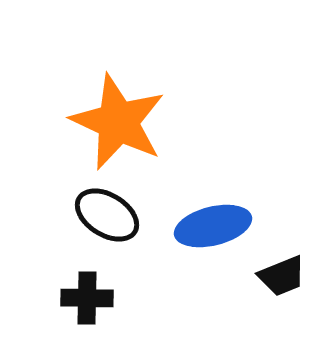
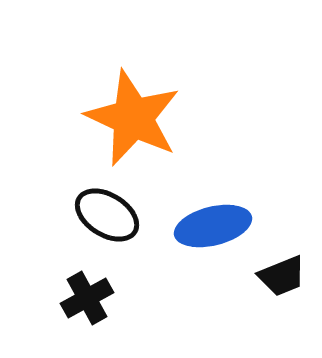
orange star: moved 15 px right, 4 px up
black cross: rotated 30 degrees counterclockwise
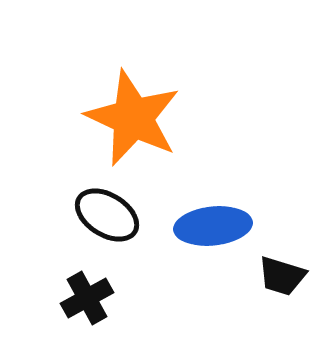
blue ellipse: rotated 8 degrees clockwise
black trapezoid: rotated 39 degrees clockwise
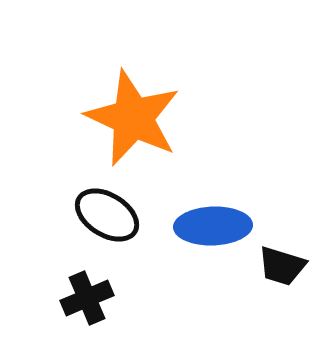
blue ellipse: rotated 4 degrees clockwise
black trapezoid: moved 10 px up
black cross: rotated 6 degrees clockwise
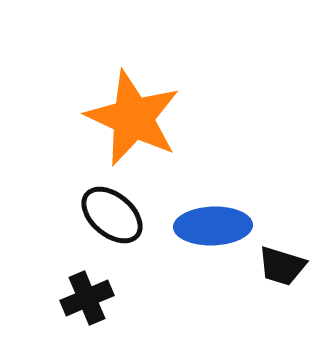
black ellipse: moved 5 px right; rotated 8 degrees clockwise
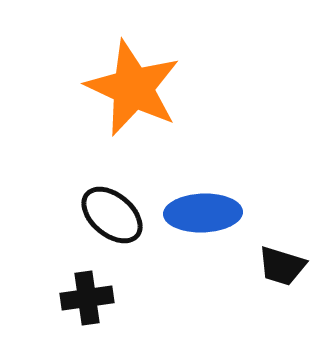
orange star: moved 30 px up
blue ellipse: moved 10 px left, 13 px up
black cross: rotated 15 degrees clockwise
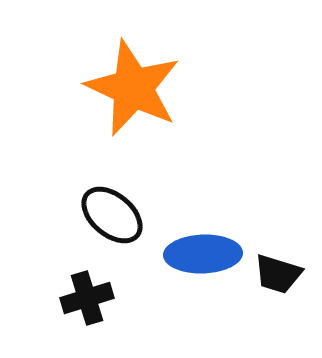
blue ellipse: moved 41 px down
black trapezoid: moved 4 px left, 8 px down
black cross: rotated 9 degrees counterclockwise
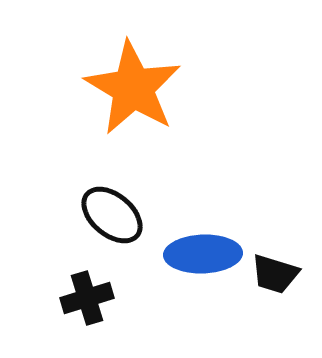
orange star: rotated 6 degrees clockwise
black trapezoid: moved 3 px left
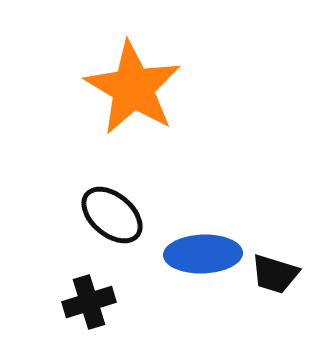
black cross: moved 2 px right, 4 px down
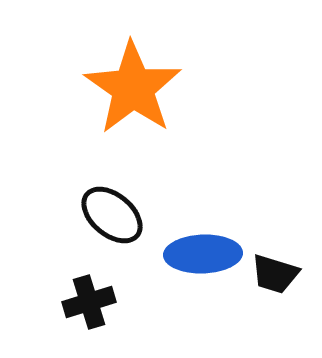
orange star: rotated 4 degrees clockwise
